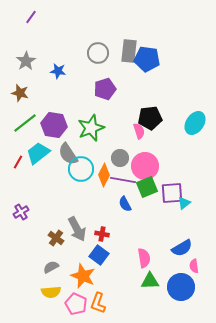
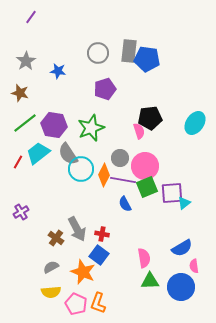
orange star at (83, 276): moved 4 px up
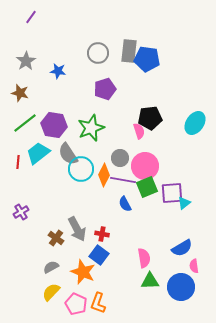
red line at (18, 162): rotated 24 degrees counterclockwise
yellow semicircle at (51, 292): rotated 138 degrees clockwise
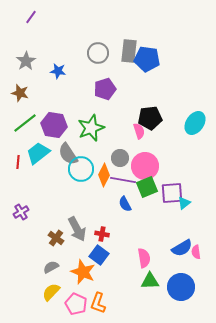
pink semicircle at (194, 266): moved 2 px right, 14 px up
